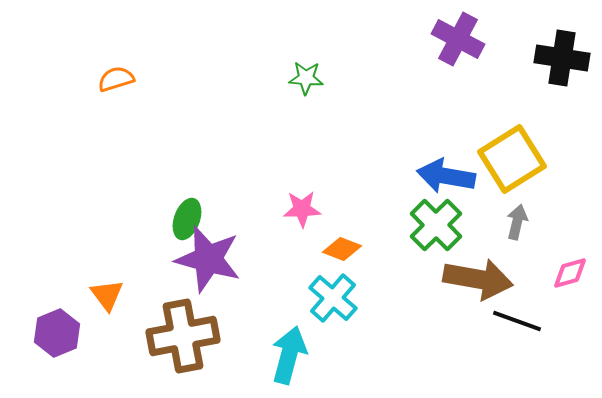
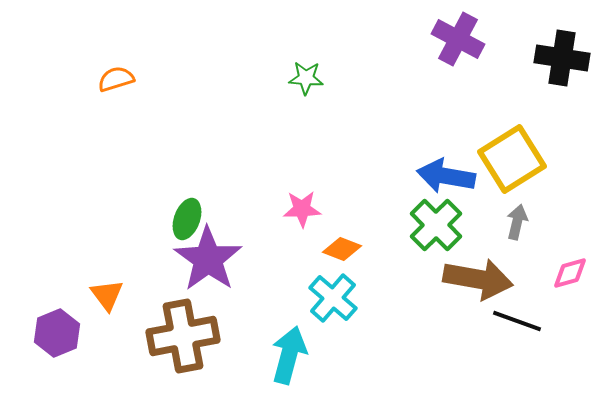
purple star: rotated 20 degrees clockwise
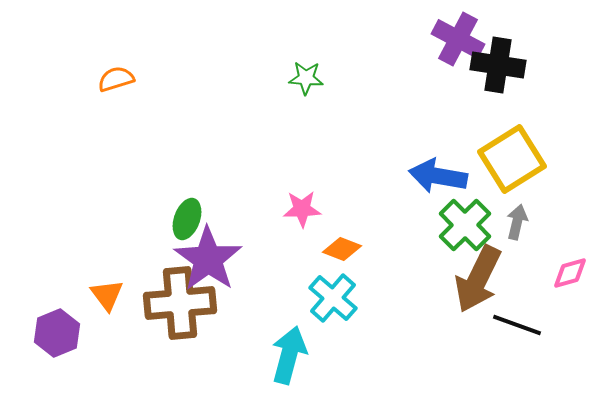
black cross: moved 64 px left, 7 px down
blue arrow: moved 8 px left
green cross: moved 29 px right
brown arrow: rotated 106 degrees clockwise
black line: moved 4 px down
brown cross: moved 3 px left, 33 px up; rotated 6 degrees clockwise
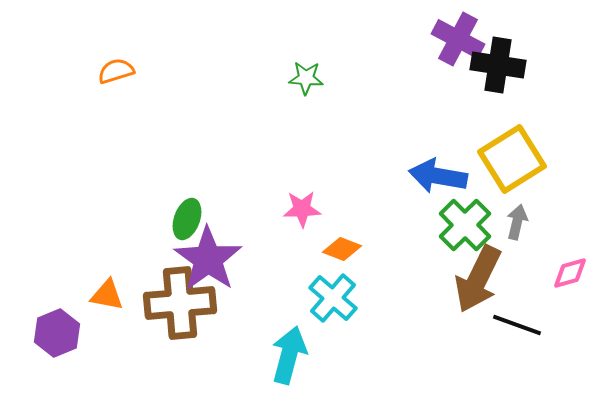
orange semicircle: moved 8 px up
orange triangle: rotated 42 degrees counterclockwise
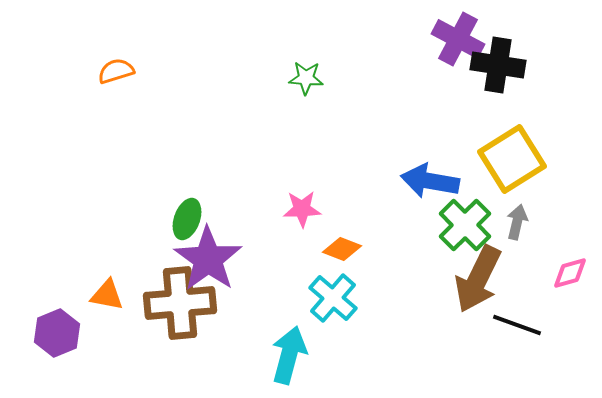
blue arrow: moved 8 px left, 5 px down
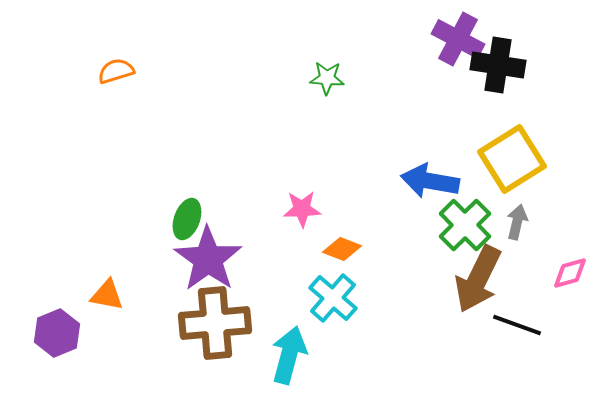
green star: moved 21 px right
brown cross: moved 35 px right, 20 px down
